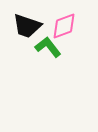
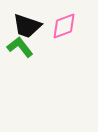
green L-shape: moved 28 px left
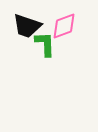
green L-shape: moved 25 px right, 3 px up; rotated 36 degrees clockwise
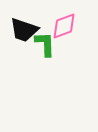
black trapezoid: moved 3 px left, 4 px down
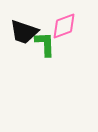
black trapezoid: moved 2 px down
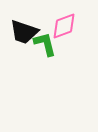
green L-shape: rotated 12 degrees counterclockwise
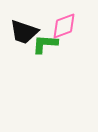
green L-shape: rotated 72 degrees counterclockwise
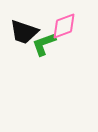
green L-shape: moved 1 px left; rotated 24 degrees counterclockwise
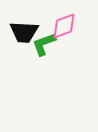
black trapezoid: rotated 16 degrees counterclockwise
